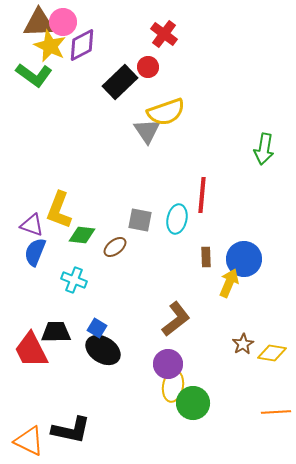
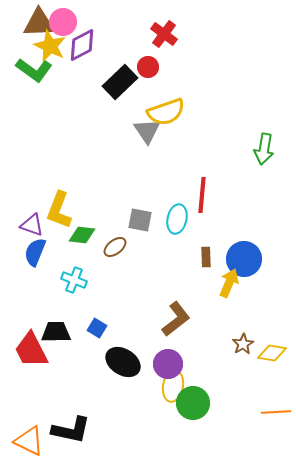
green L-shape: moved 5 px up
black ellipse: moved 20 px right, 12 px down
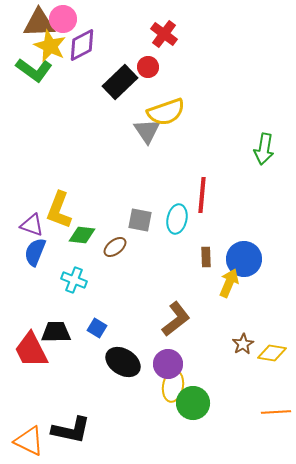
pink circle: moved 3 px up
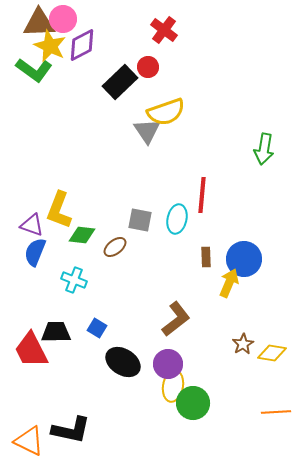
red cross: moved 4 px up
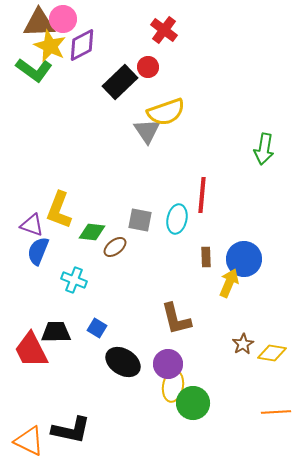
green diamond: moved 10 px right, 3 px up
blue semicircle: moved 3 px right, 1 px up
brown L-shape: rotated 114 degrees clockwise
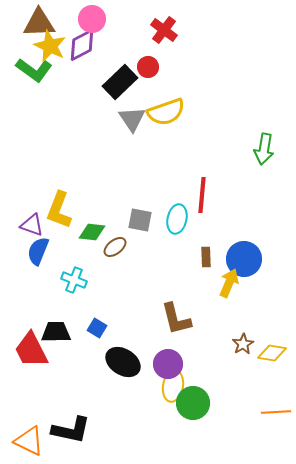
pink circle: moved 29 px right
gray triangle: moved 15 px left, 12 px up
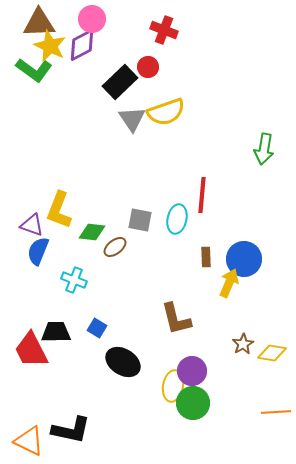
red cross: rotated 16 degrees counterclockwise
purple circle: moved 24 px right, 7 px down
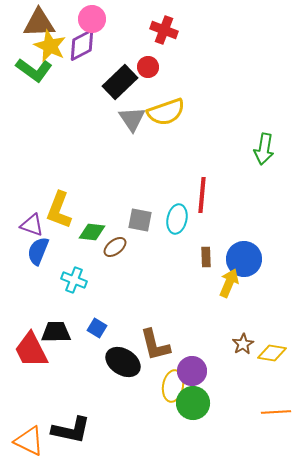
brown L-shape: moved 21 px left, 26 px down
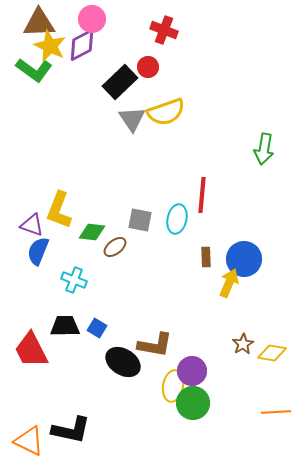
black trapezoid: moved 9 px right, 6 px up
brown L-shape: rotated 66 degrees counterclockwise
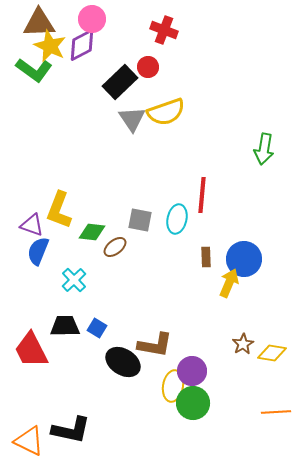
cyan cross: rotated 25 degrees clockwise
